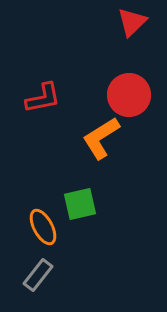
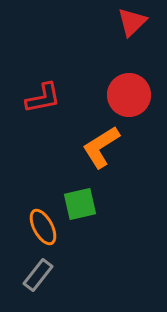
orange L-shape: moved 9 px down
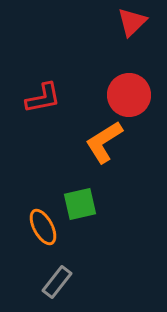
orange L-shape: moved 3 px right, 5 px up
gray rectangle: moved 19 px right, 7 px down
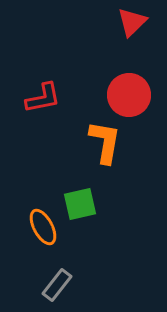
orange L-shape: moved 1 px right; rotated 132 degrees clockwise
gray rectangle: moved 3 px down
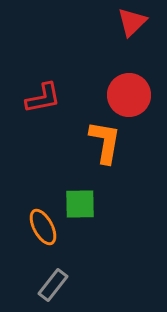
green square: rotated 12 degrees clockwise
gray rectangle: moved 4 px left
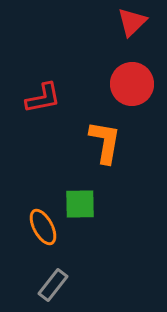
red circle: moved 3 px right, 11 px up
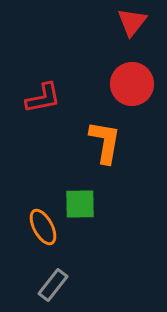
red triangle: rotated 8 degrees counterclockwise
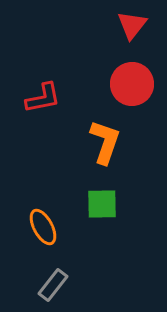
red triangle: moved 3 px down
orange L-shape: rotated 9 degrees clockwise
green square: moved 22 px right
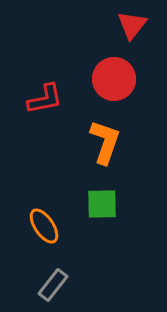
red circle: moved 18 px left, 5 px up
red L-shape: moved 2 px right, 1 px down
orange ellipse: moved 1 px right, 1 px up; rotated 6 degrees counterclockwise
